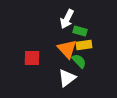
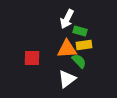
orange triangle: rotated 50 degrees counterclockwise
white triangle: moved 1 px down
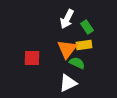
green rectangle: moved 7 px right, 4 px up; rotated 40 degrees clockwise
orange triangle: rotated 50 degrees counterclockwise
green semicircle: moved 2 px left, 2 px down; rotated 21 degrees counterclockwise
white triangle: moved 1 px right, 4 px down; rotated 12 degrees clockwise
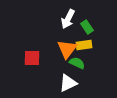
white arrow: moved 1 px right
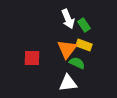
white arrow: rotated 48 degrees counterclockwise
green rectangle: moved 3 px left, 2 px up
yellow rectangle: rotated 28 degrees clockwise
white triangle: rotated 18 degrees clockwise
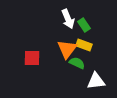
white triangle: moved 28 px right, 2 px up
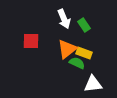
white arrow: moved 4 px left
yellow rectangle: moved 8 px down
orange triangle: rotated 15 degrees clockwise
red square: moved 1 px left, 17 px up
white triangle: moved 3 px left, 3 px down
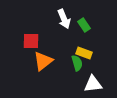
orange triangle: moved 24 px left, 12 px down
green semicircle: rotated 49 degrees clockwise
